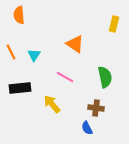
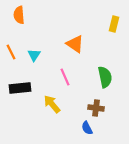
pink line: rotated 36 degrees clockwise
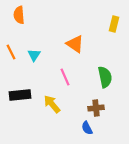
black rectangle: moved 7 px down
brown cross: rotated 14 degrees counterclockwise
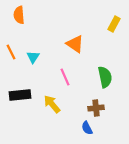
yellow rectangle: rotated 14 degrees clockwise
cyan triangle: moved 1 px left, 2 px down
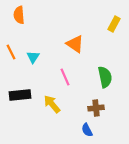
blue semicircle: moved 2 px down
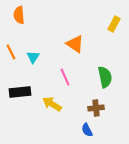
black rectangle: moved 3 px up
yellow arrow: rotated 18 degrees counterclockwise
